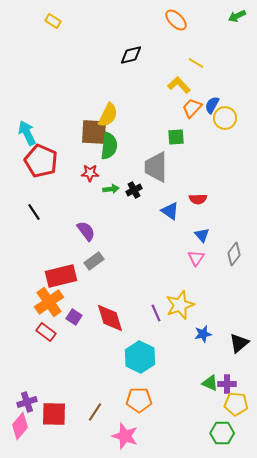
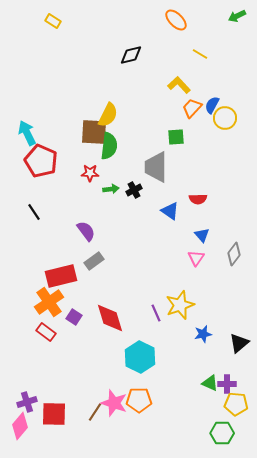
yellow line at (196, 63): moved 4 px right, 9 px up
pink star at (125, 436): moved 11 px left, 33 px up
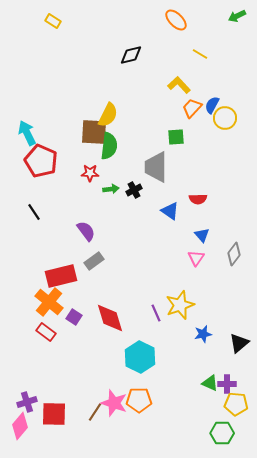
orange cross at (49, 302): rotated 16 degrees counterclockwise
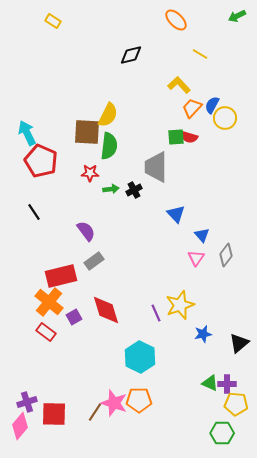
brown square at (94, 132): moved 7 px left
red semicircle at (198, 199): moved 9 px left, 62 px up; rotated 18 degrees clockwise
blue triangle at (170, 211): moved 6 px right, 3 px down; rotated 12 degrees clockwise
gray diamond at (234, 254): moved 8 px left, 1 px down
purple square at (74, 317): rotated 28 degrees clockwise
red diamond at (110, 318): moved 4 px left, 8 px up
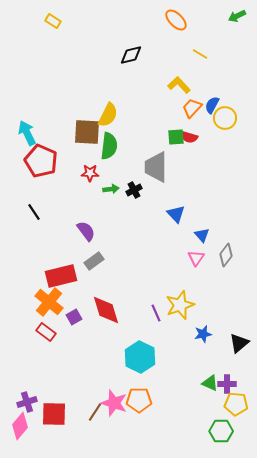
green hexagon at (222, 433): moved 1 px left, 2 px up
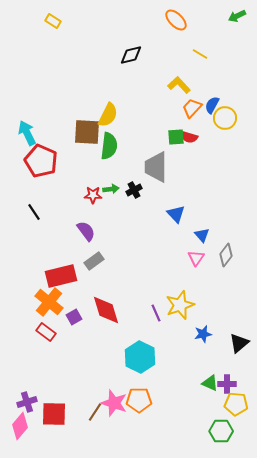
red star at (90, 173): moved 3 px right, 22 px down
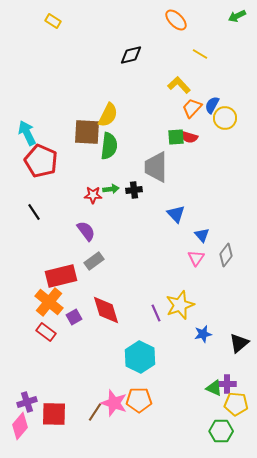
black cross at (134, 190): rotated 21 degrees clockwise
green triangle at (210, 383): moved 4 px right, 5 px down
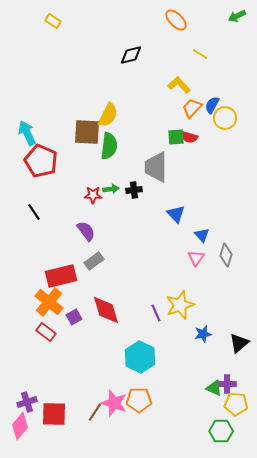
gray diamond at (226, 255): rotated 20 degrees counterclockwise
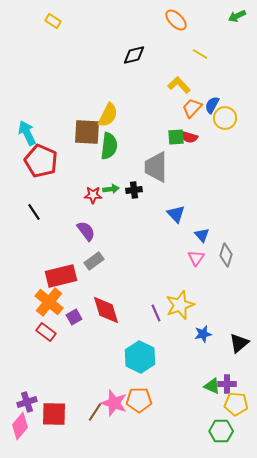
black diamond at (131, 55): moved 3 px right
green triangle at (214, 388): moved 2 px left, 2 px up
